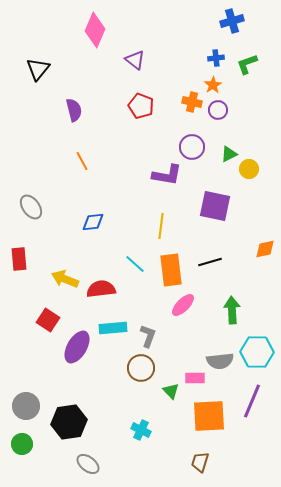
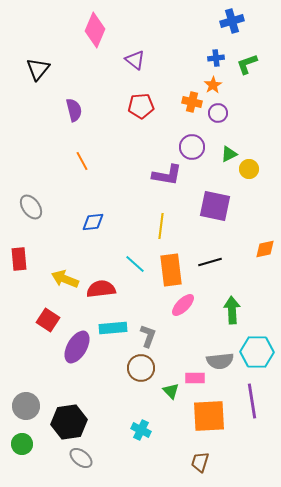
red pentagon at (141, 106): rotated 25 degrees counterclockwise
purple circle at (218, 110): moved 3 px down
purple line at (252, 401): rotated 32 degrees counterclockwise
gray ellipse at (88, 464): moved 7 px left, 6 px up
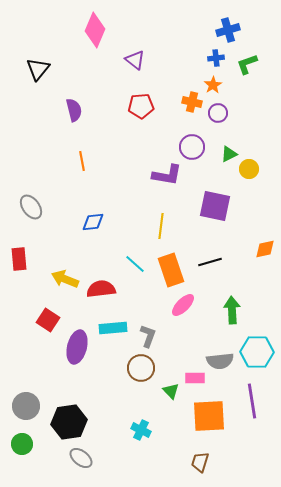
blue cross at (232, 21): moved 4 px left, 9 px down
orange line at (82, 161): rotated 18 degrees clockwise
orange rectangle at (171, 270): rotated 12 degrees counterclockwise
purple ellipse at (77, 347): rotated 16 degrees counterclockwise
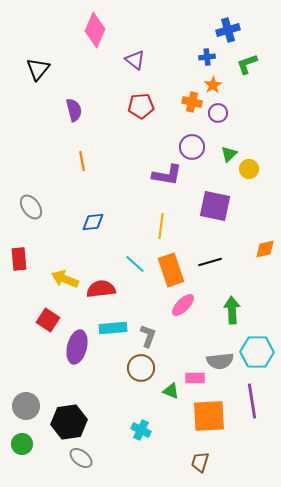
blue cross at (216, 58): moved 9 px left, 1 px up
green triangle at (229, 154): rotated 18 degrees counterclockwise
green triangle at (171, 391): rotated 24 degrees counterclockwise
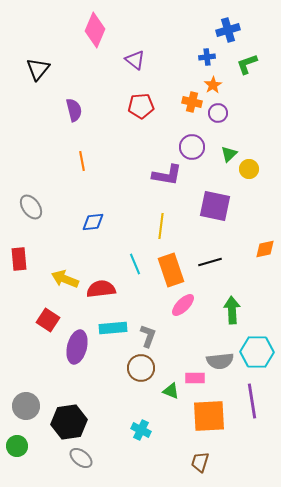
cyan line at (135, 264): rotated 25 degrees clockwise
green circle at (22, 444): moved 5 px left, 2 px down
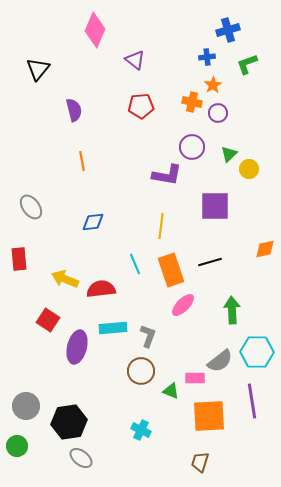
purple square at (215, 206): rotated 12 degrees counterclockwise
gray semicircle at (220, 361): rotated 32 degrees counterclockwise
brown circle at (141, 368): moved 3 px down
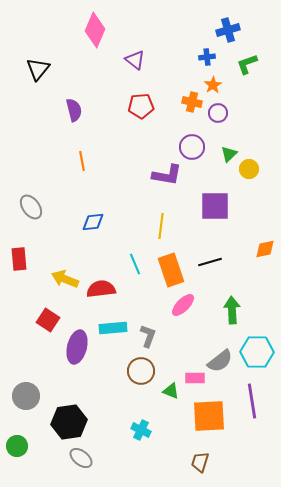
gray circle at (26, 406): moved 10 px up
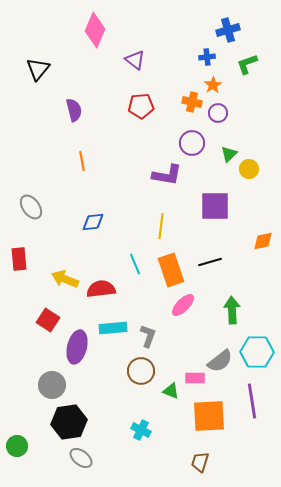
purple circle at (192, 147): moved 4 px up
orange diamond at (265, 249): moved 2 px left, 8 px up
gray circle at (26, 396): moved 26 px right, 11 px up
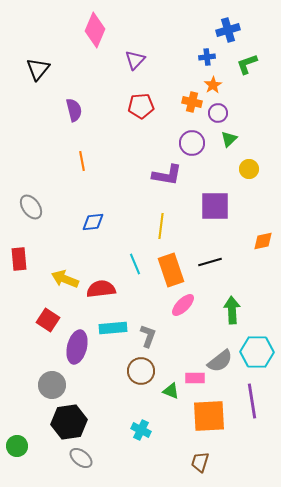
purple triangle at (135, 60): rotated 35 degrees clockwise
green triangle at (229, 154): moved 15 px up
